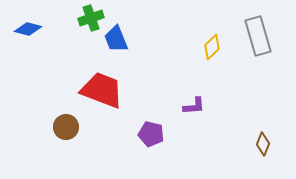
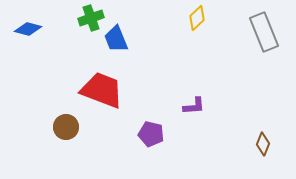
gray rectangle: moved 6 px right, 4 px up; rotated 6 degrees counterclockwise
yellow diamond: moved 15 px left, 29 px up
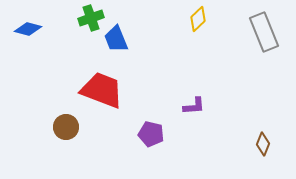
yellow diamond: moved 1 px right, 1 px down
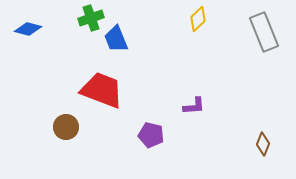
purple pentagon: moved 1 px down
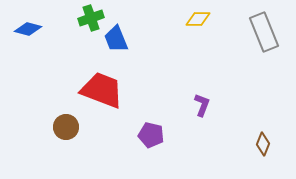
yellow diamond: rotated 45 degrees clockwise
purple L-shape: moved 8 px right, 1 px up; rotated 65 degrees counterclockwise
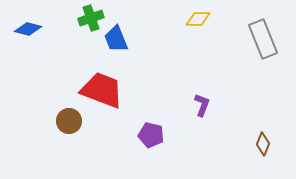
gray rectangle: moved 1 px left, 7 px down
brown circle: moved 3 px right, 6 px up
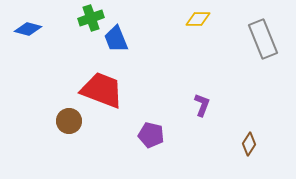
brown diamond: moved 14 px left; rotated 10 degrees clockwise
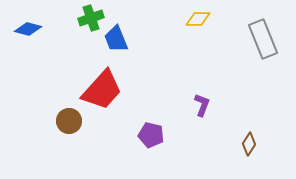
red trapezoid: rotated 111 degrees clockwise
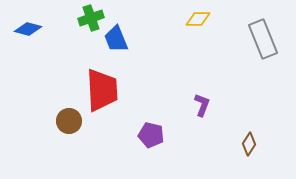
red trapezoid: rotated 45 degrees counterclockwise
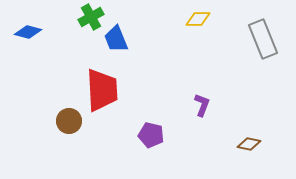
green cross: moved 1 px up; rotated 10 degrees counterclockwise
blue diamond: moved 3 px down
brown diamond: rotated 70 degrees clockwise
